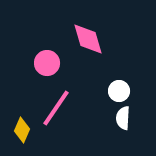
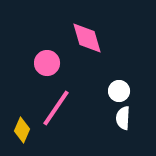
pink diamond: moved 1 px left, 1 px up
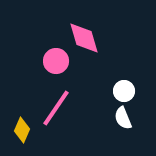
pink diamond: moved 3 px left
pink circle: moved 9 px right, 2 px up
white circle: moved 5 px right
white semicircle: rotated 25 degrees counterclockwise
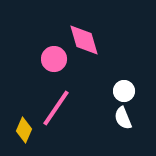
pink diamond: moved 2 px down
pink circle: moved 2 px left, 2 px up
yellow diamond: moved 2 px right
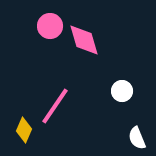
pink circle: moved 4 px left, 33 px up
white circle: moved 2 px left
pink line: moved 1 px left, 2 px up
white semicircle: moved 14 px right, 20 px down
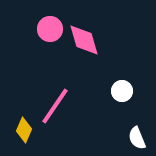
pink circle: moved 3 px down
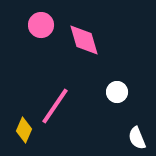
pink circle: moved 9 px left, 4 px up
white circle: moved 5 px left, 1 px down
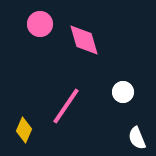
pink circle: moved 1 px left, 1 px up
white circle: moved 6 px right
pink line: moved 11 px right
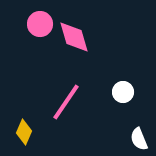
pink diamond: moved 10 px left, 3 px up
pink line: moved 4 px up
yellow diamond: moved 2 px down
white semicircle: moved 2 px right, 1 px down
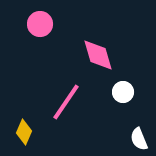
pink diamond: moved 24 px right, 18 px down
